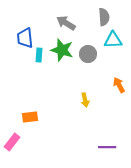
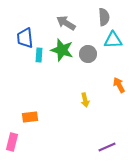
pink rectangle: rotated 24 degrees counterclockwise
purple line: rotated 24 degrees counterclockwise
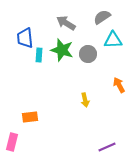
gray semicircle: moved 2 px left; rotated 120 degrees counterclockwise
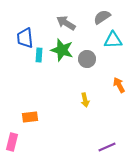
gray circle: moved 1 px left, 5 px down
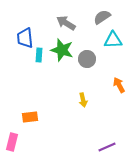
yellow arrow: moved 2 px left
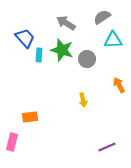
blue trapezoid: rotated 145 degrees clockwise
